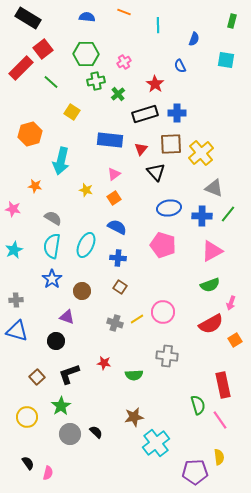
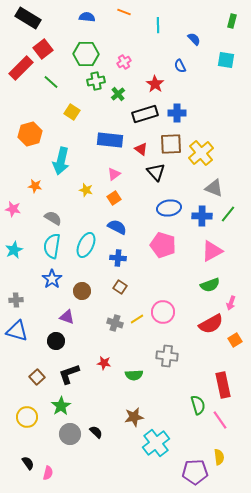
blue semicircle at (194, 39): rotated 64 degrees counterclockwise
red triangle at (141, 149): rotated 32 degrees counterclockwise
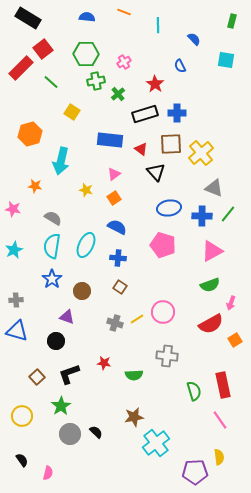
green semicircle at (198, 405): moved 4 px left, 14 px up
yellow circle at (27, 417): moved 5 px left, 1 px up
black semicircle at (28, 463): moved 6 px left, 3 px up
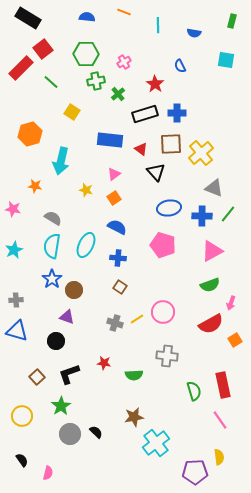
blue semicircle at (194, 39): moved 6 px up; rotated 144 degrees clockwise
brown circle at (82, 291): moved 8 px left, 1 px up
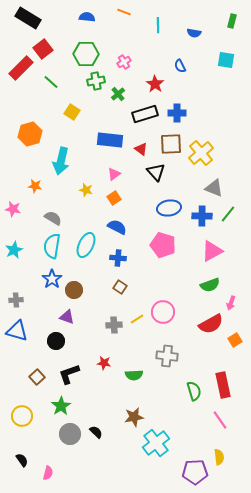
gray cross at (115, 323): moved 1 px left, 2 px down; rotated 21 degrees counterclockwise
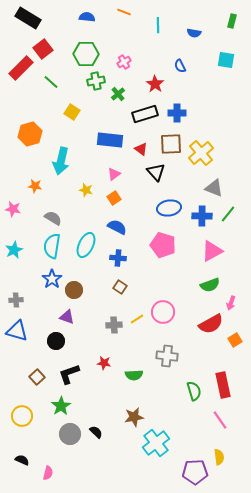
black semicircle at (22, 460): rotated 32 degrees counterclockwise
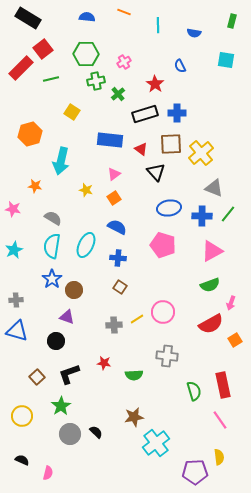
green line at (51, 82): moved 3 px up; rotated 56 degrees counterclockwise
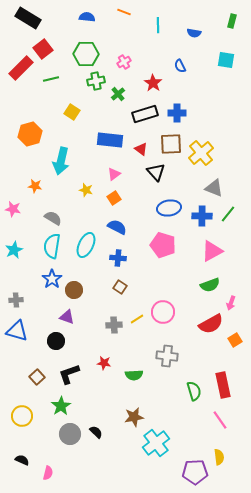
red star at (155, 84): moved 2 px left, 1 px up
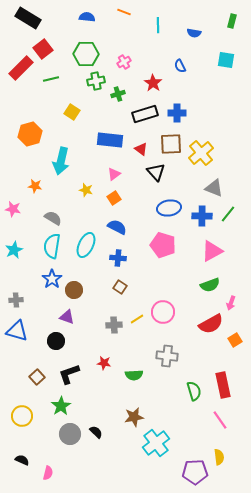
green cross at (118, 94): rotated 24 degrees clockwise
